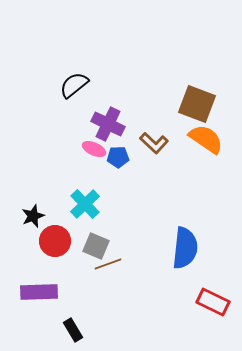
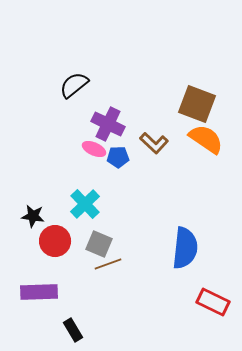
black star: rotated 30 degrees clockwise
gray square: moved 3 px right, 2 px up
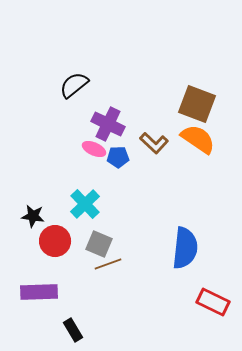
orange semicircle: moved 8 px left
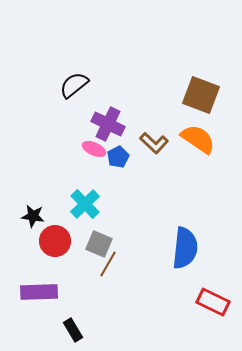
brown square: moved 4 px right, 9 px up
blue pentagon: rotated 25 degrees counterclockwise
brown line: rotated 40 degrees counterclockwise
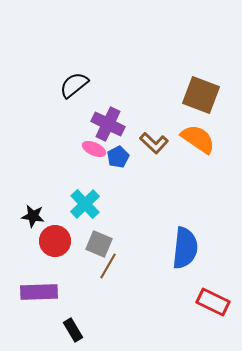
brown line: moved 2 px down
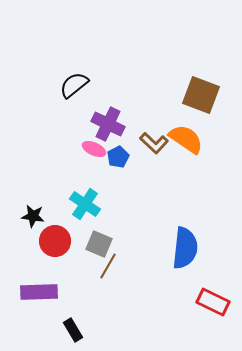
orange semicircle: moved 12 px left
cyan cross: rotated 12 degrees counterclockwise
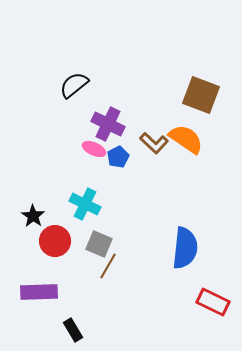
cyan cross: rotated 8 degrees counterclockwise
black star: rotated 25 degrees clockwise
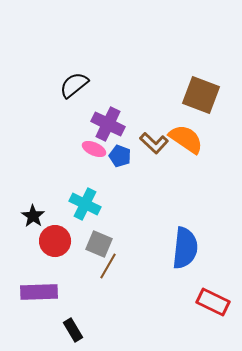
blue pentagon: moved 2 px right, 1 px up; rotated 25 degrees counterclockwise
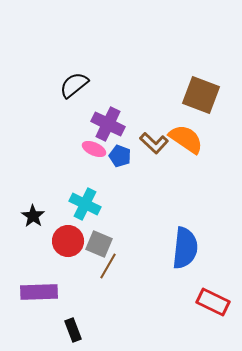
red circle: moved 13 px right
black rectangle: rotated 10 degrees clockwise
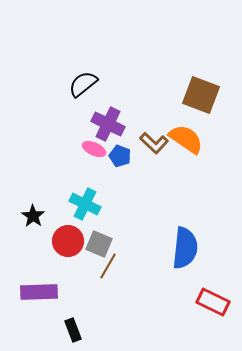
black semicircle: moved 9 px right, 1 px up
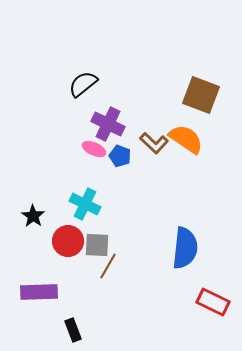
gray square: moved 2 px left, 1 px down; rotated 20 degrees counterclockwise
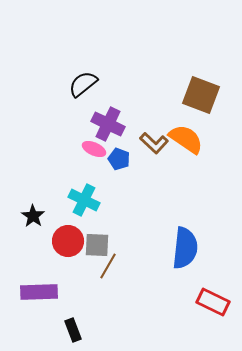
blue pentagon: moved 1 px left, 3 px down
cyan cross: moved 1 px left, 4 px up
